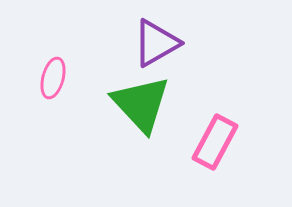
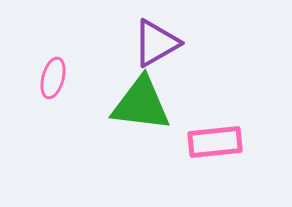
green triangle: rotated 40 degrees counterclockwise
pink rectangle: rotated 56 degrees clockwise
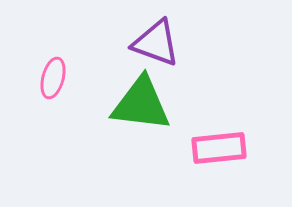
purple triangle: rotated 50 degrees clockwise
pink rectangle: moved 4 px right, 6 px down
